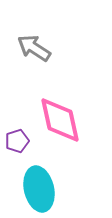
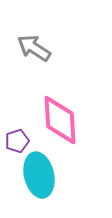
pink diamond: rotated 9 degrees clockwise
cyan ellipse: moved 14 px up
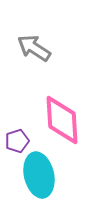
pink diamond: moved 2 px right
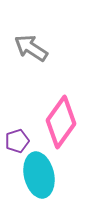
gray arrow: moved 3 px left
pink diamond: moved 1 px left, 2 px down; rotated 39 degrees clockwise
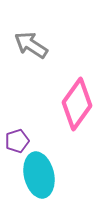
gray arrow: moved 3 px up
pink diamond: moved 16 px right, 18 px up
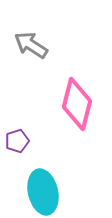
pink diamond: rotated 21 degrees counterclockwise
cyan ellipse: moved 4 px right, 17 px down
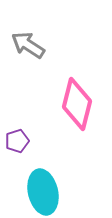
gray arrow: moved 3 px left
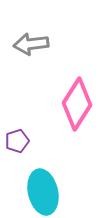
gray arrow: moved 3 px right, 1 px up; rotated 40 degrees counterclockwise
pink diamond: rotated 18 degrees clockwise
